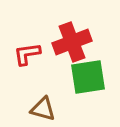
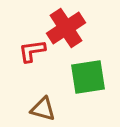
red cross: moved 6 px left, 14 px up; rotated 12 degrees counterclockwise
red L-shape: moved 5 px right, 3 px up
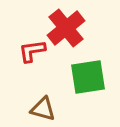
red cross: rotated 6 degrees counterclockwise
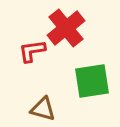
green square: moved 4 px right, 4 px down
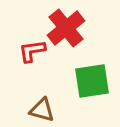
brown triangle: moved 1 px left, 1 px down
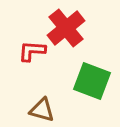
red L-shape: rotated 12 degrees clockwise
green square: rotated 30 degrees clockwise
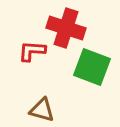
red cross: rotated 33 degrees counterclockwise
green square: moved 14 px up
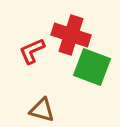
red cross: moved 5 px right, 7 px down
red L-shape: rotated 28 degrees counterclockwise
